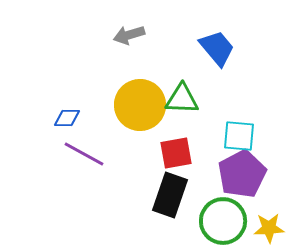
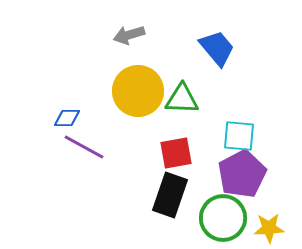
yellow circle: moved 2 px left, 14 px up
purple line: moved 7 px up
green circle: moved 3 px up
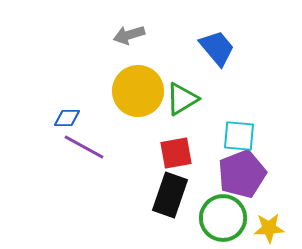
green triangle: rotated 33 degrees counterclockwise
purple pentagon: rotated 6 degrees clockwise
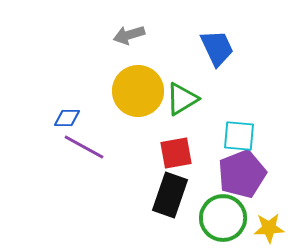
blue trapezoid: rotated 15 degrees clockwise
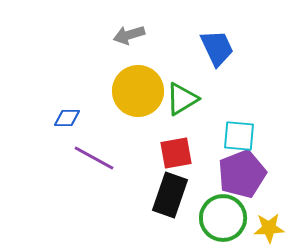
purple line: moved 10 px right, 11 px down
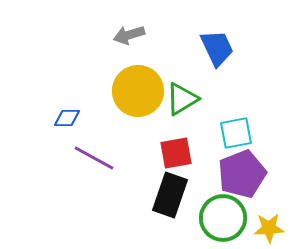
cyan square: moved 3 px left, 3 px up; rotated 16 degrees counterclockwise
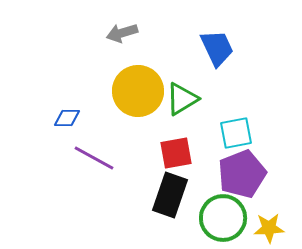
gray arrow: moved 7 px left, 2 px up
